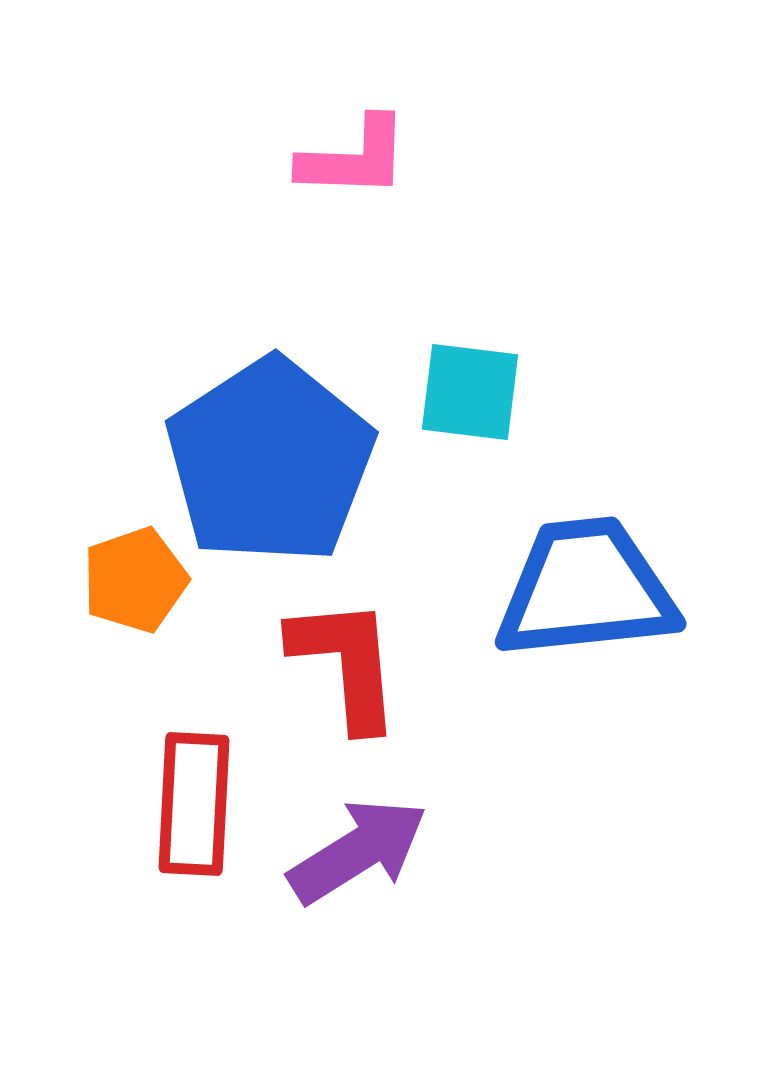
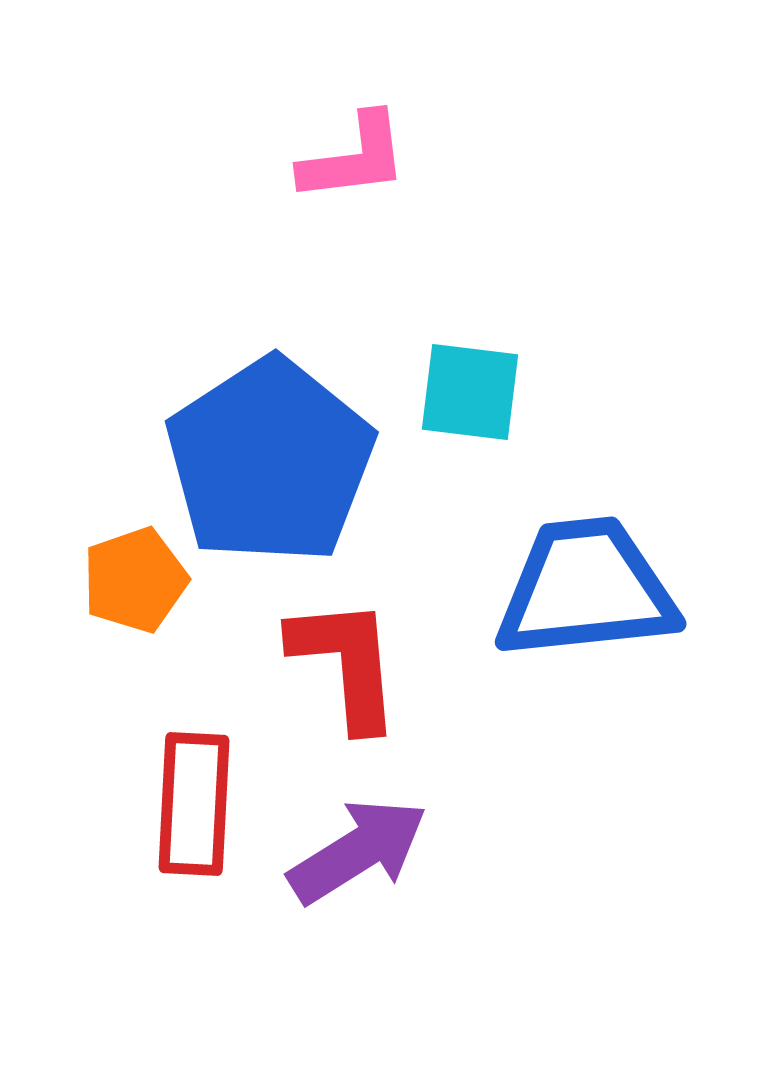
pink L-shape: rotated 9 degrees counterclockwise
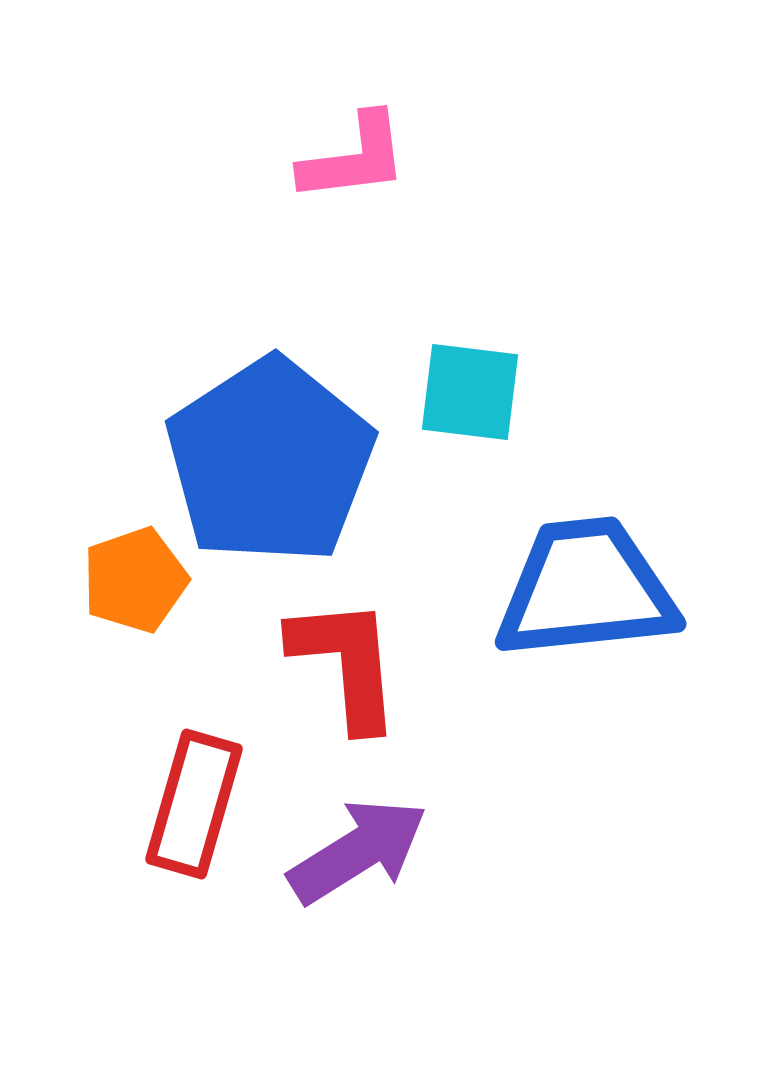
red rectangle: rotated 13 degrees clockwise
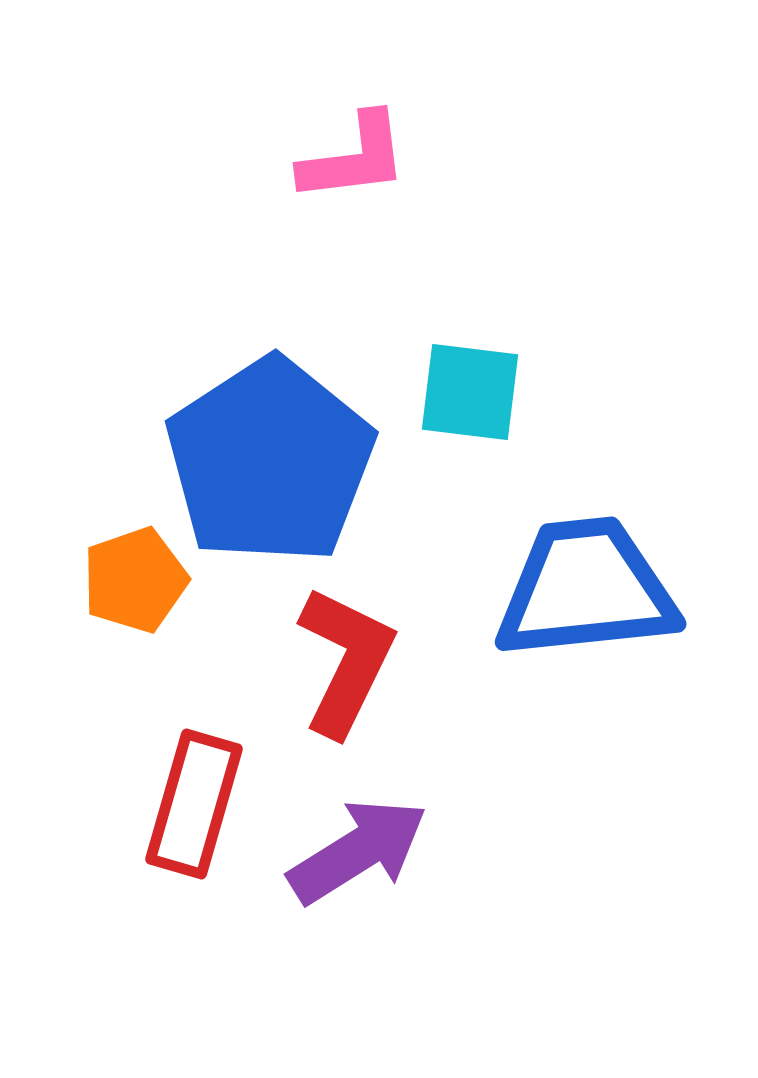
red L-shape: moved 2 px up; rotated 31 degrees clockwise
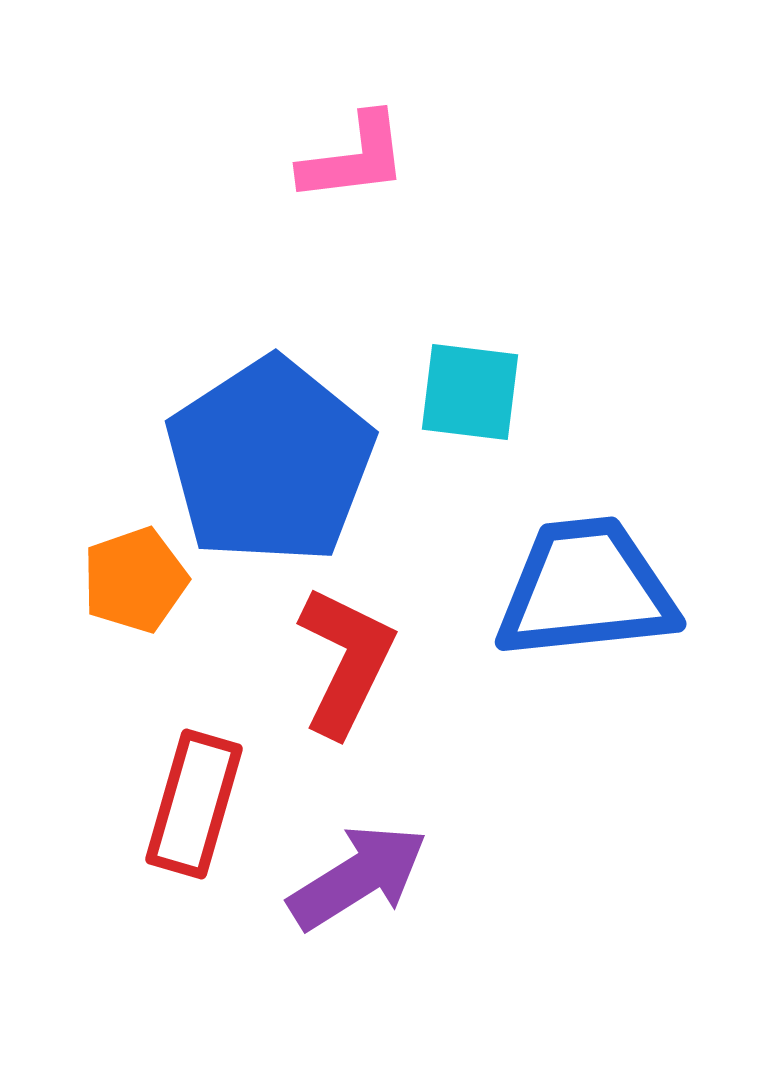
purple arrow: moved 26 px down
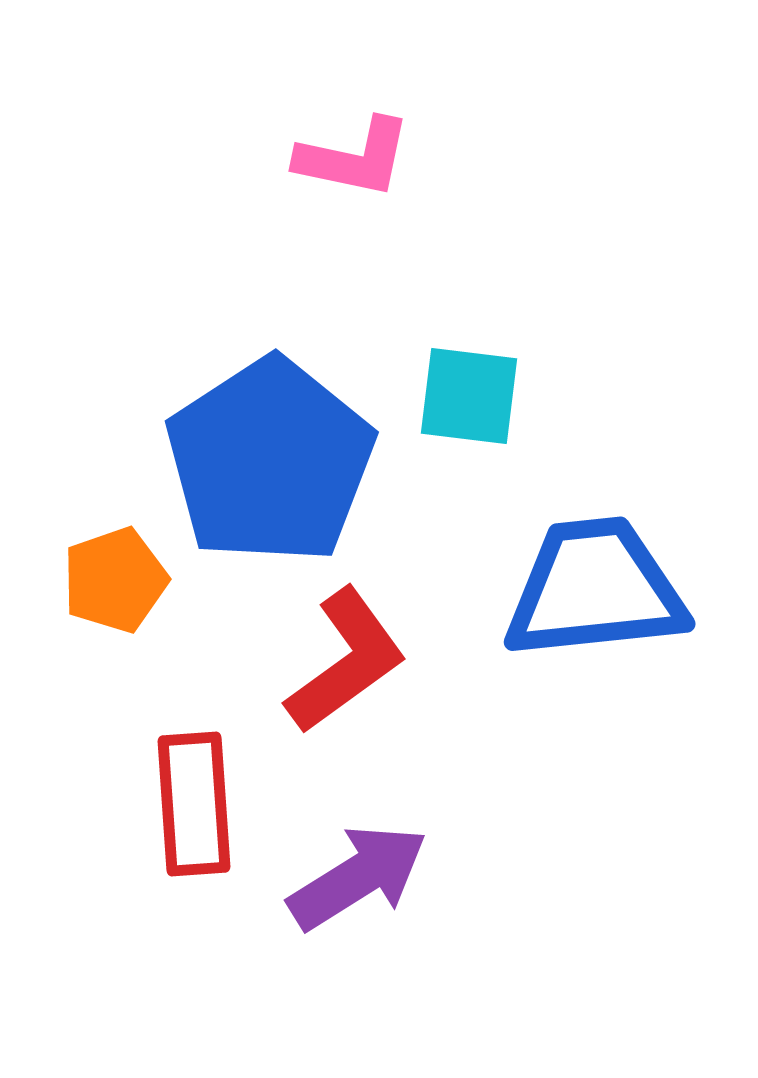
pink L-shape: rotated 19 degrees clockwise
cyan square: moved 1 px left, 4 px down
orange pentagon: moved 20 px left
blue trapezoid: moved 9 px right
red L-shape: rotated 28 degrees clockwise
red rectangle: rotated 20 degrees counterclockwise
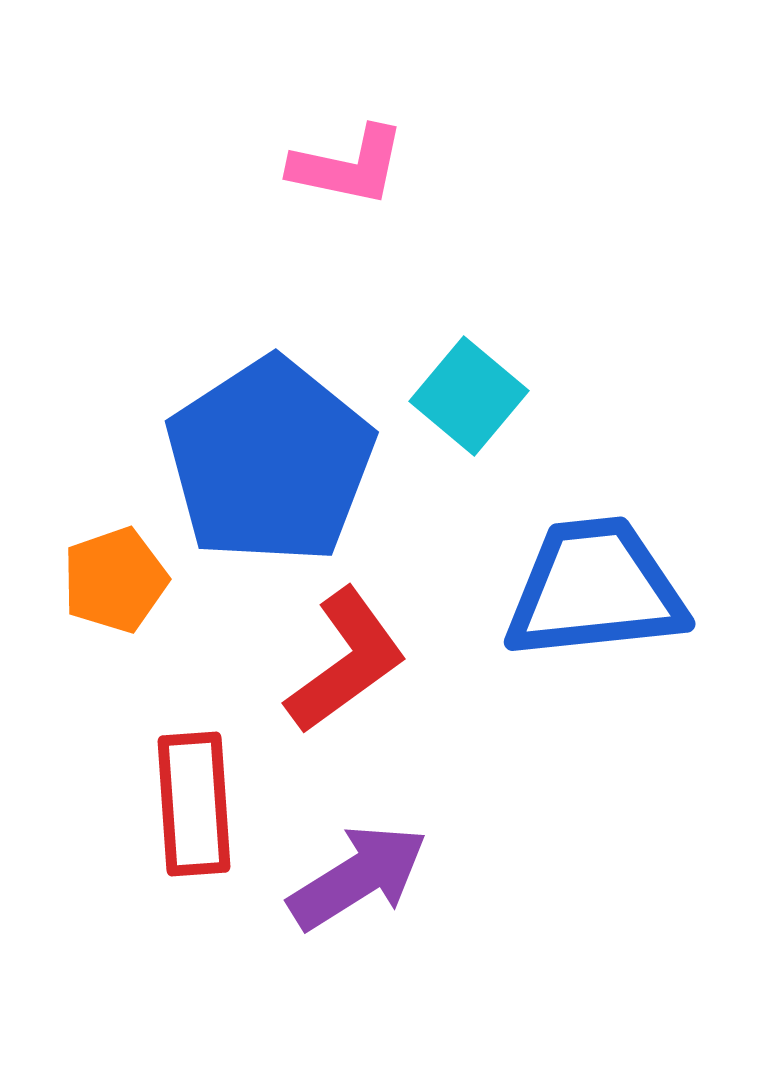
pink L-shape: moved 6 px left, 8 px down
cyan square: rotated 33 degrees clockwise
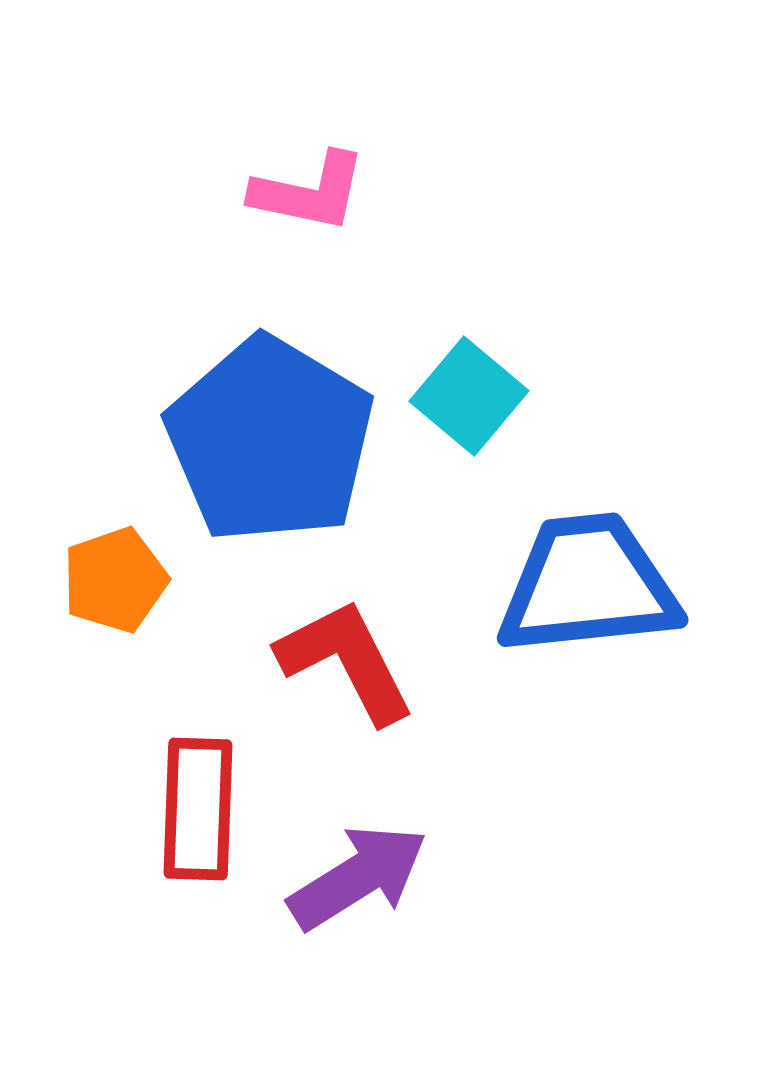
pink L-shape: moved 39 px left, 26 px down
blue pentagon: moved 21 px up; rotated 8 degrees counterclockwise
blue trapezoid: moved 7 px left, 4 px up
red L-shape: rotated 81 degrees counterclockwise
red rectangle: moved 4 px right, 5 px down; rotated 6 degrees clockwise
